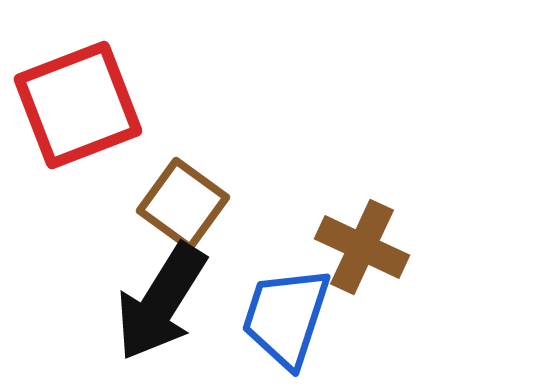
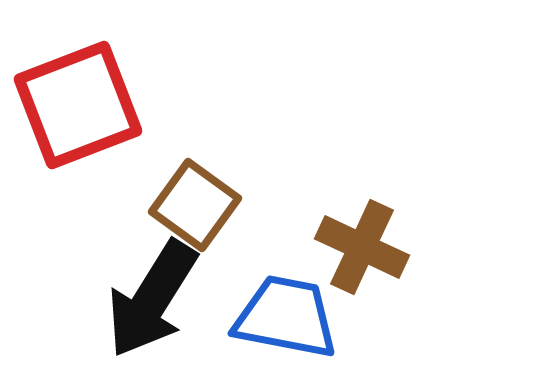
brown square: moved 12 px right, 1 px down
black arrow: moved 9 px left, 3 px up
blue trapezoid: rotated 83 degrees clockwise
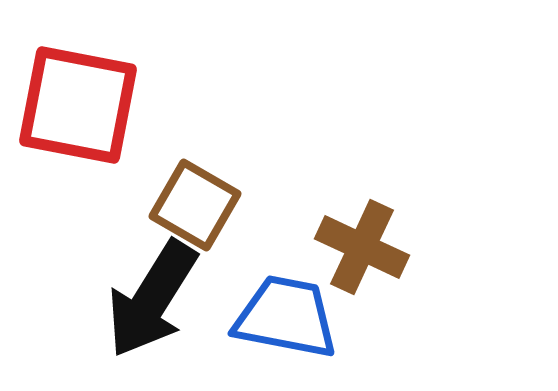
red square: rotated 32 degrees clockwise
brown square: rotated 6 degrees counterclockwise
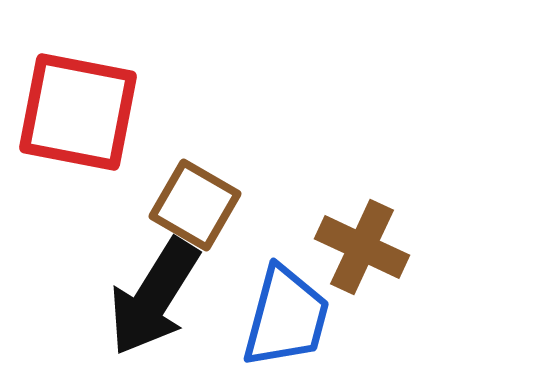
red square: moved 7 px down
black arrow: moved 2 px right, 2 px up
blue trapezoid: rotated 94 degrees clockwise
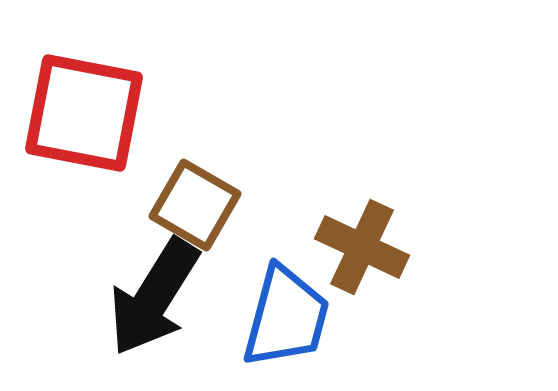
red square: moved 6 px right, 1 px down
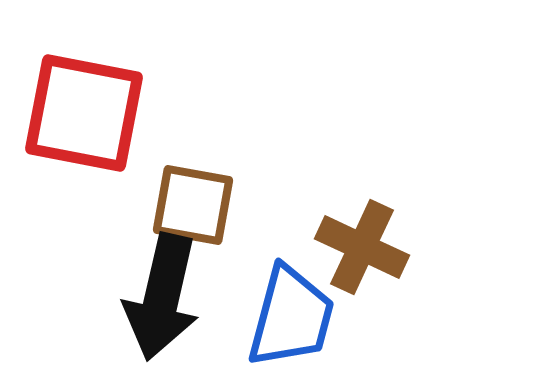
brown square: moved 2 px left; rotated 20 degrees counterclockwise
black arrow: moved 8 px right; rotated 19 degrees counterclockwise
blue trapezoid: moved 5 px right
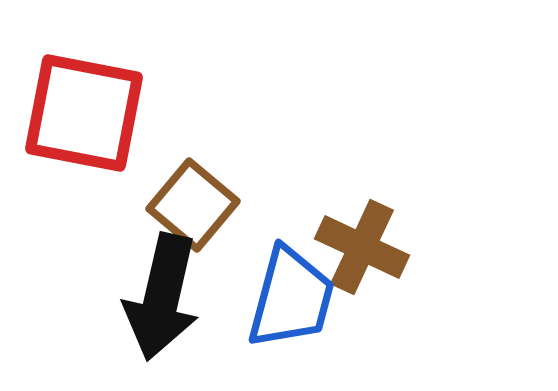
brown square: rotated 30 degrees clockwise
blue trapezoid: moved 19 px up
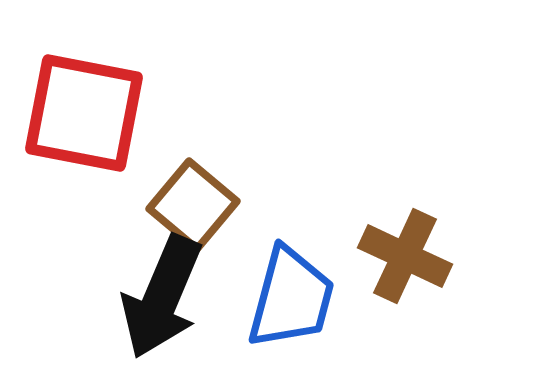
brown cross: moved 43 px right, 9 px down
black arrow: rotated 10 degrees clockwise
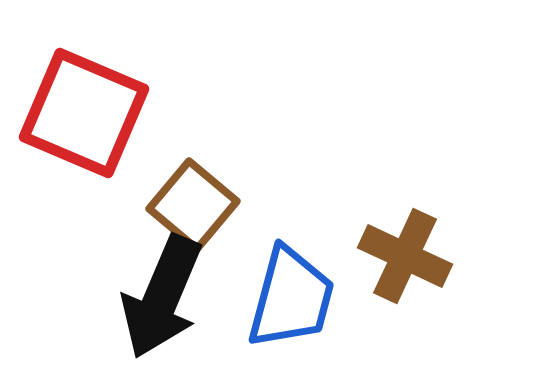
red square: rotated 12 degrees clockwise
